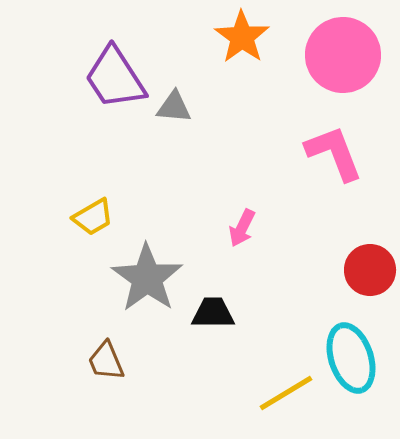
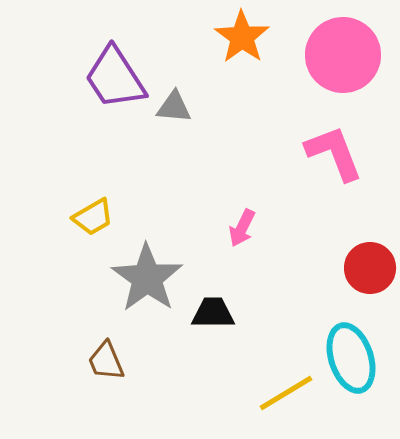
red circle: moved 2 px up
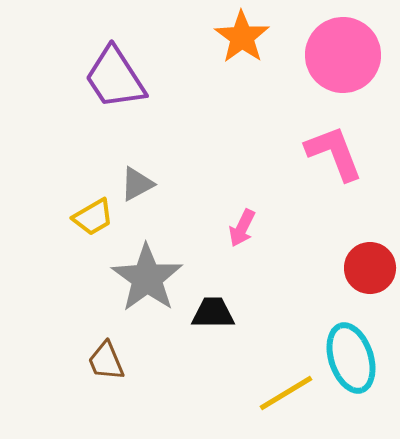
gray triangle: moved 37 px left, 77 px down; rotated 33 degrees counterclockwise
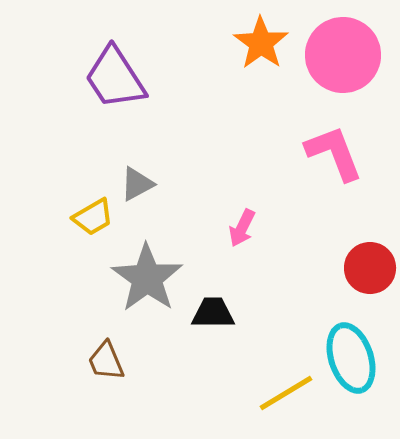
orange star: moved 19 px right, 6 px down
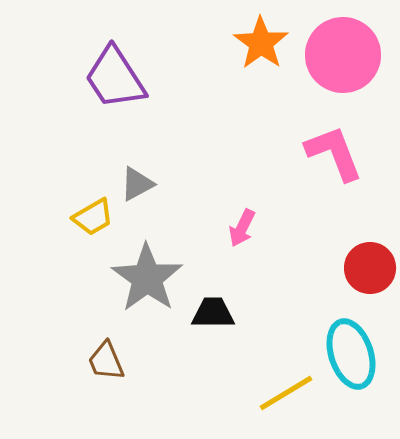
cyan ellipse: moved 4 px up
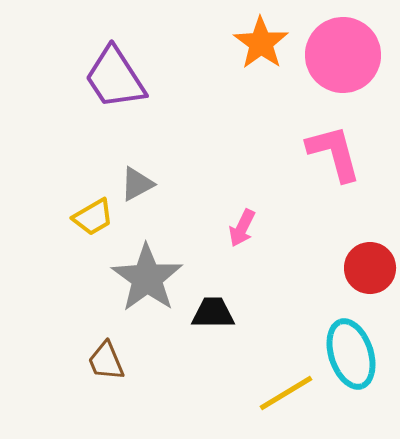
pink L-shape: rotated 6 degrees clockwise
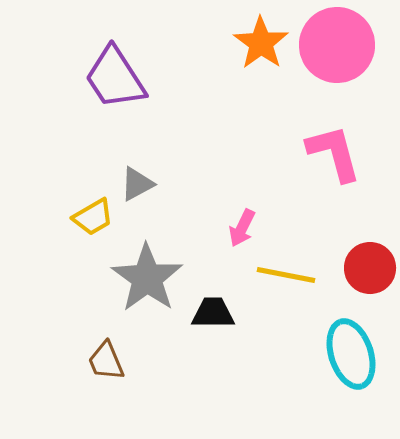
pink circle: moved 6 px left, 10 px up
yellow line: moved 118 px up; rotated 42 degrees clockwise
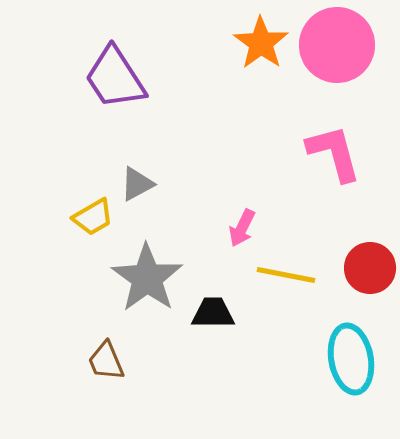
cyan ellipse: moved 5 px down; rotated 8 degrees clockwise
